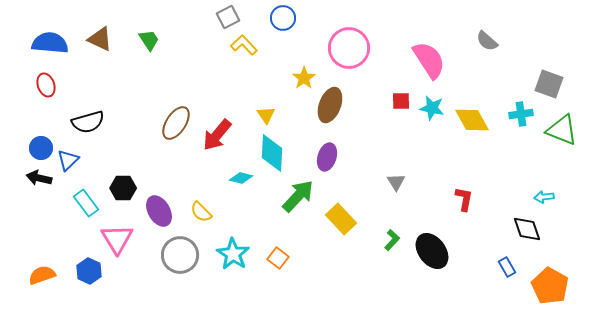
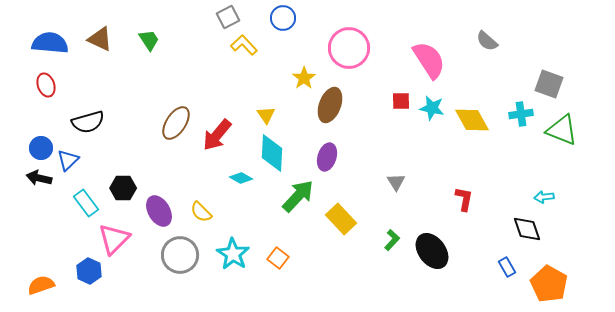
cyan diamond at (241, 178): rotated 15 degrees clockwise
pink triangle at (117, 239): moved 3 px left; rotated 16 degrees clockwise
orange semicircle at (42, 275): moved 1 px left, 10 px down
orange pentagon at (550, 286): moved 1 px left, 2 px up
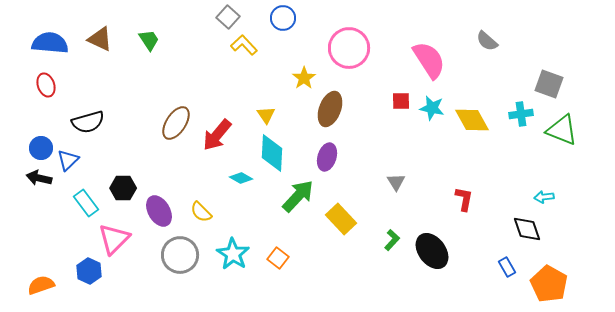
gray square at (228, 17): rotated 20 degrees counterclockwise
brown ellipse at (330, 105): moved 4 px down
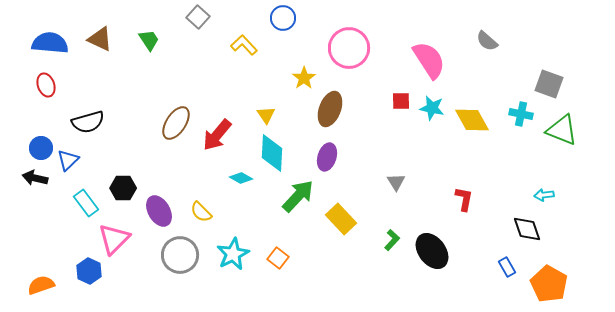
gray square at (228, 17): moved 30 px left
cyan cross at (521, 114): rotated 20 degrees clockwise
black arrow at (39, 178): moved 4 px left
cyan arrow at (544, 197): moved 2 px up
cyan star at (233, 254): rotated 12 degrees clockwise
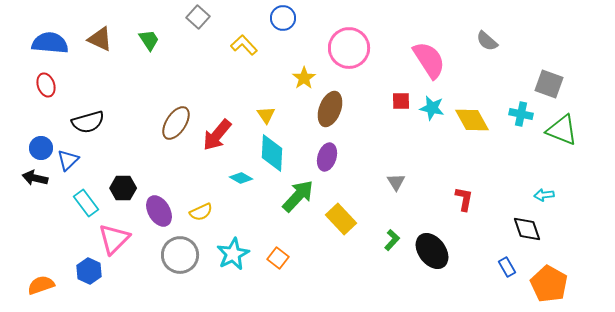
yellow semicircle at (201, 212): rotated 70 degrees counterclockwise
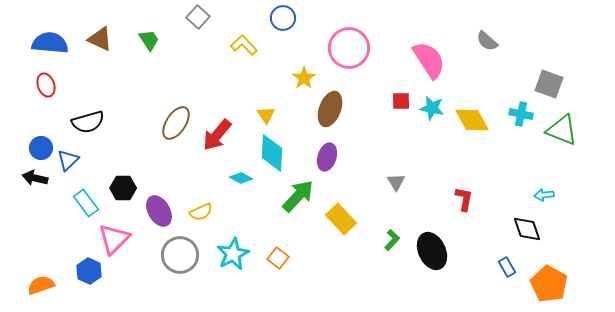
black ellipse at (432, 251): rotated 12 degrees clockwise
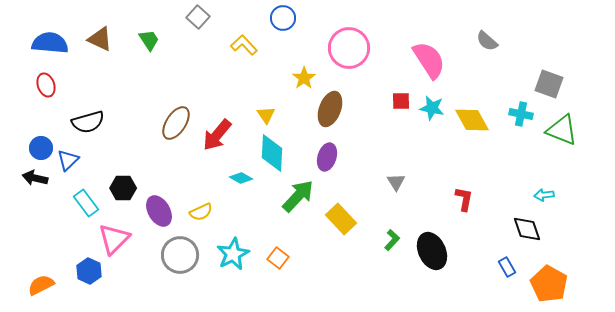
orange semicircle at (41, 285): rotated 8 degrees counterclockwise
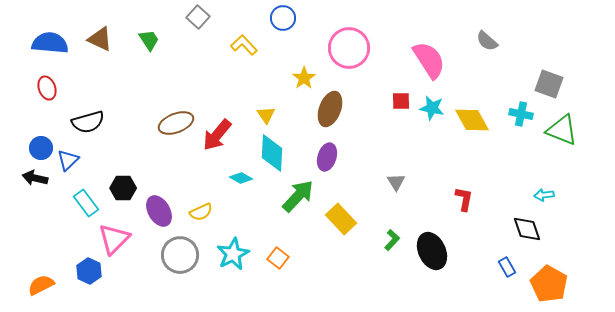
red ellipse at (46, 85): moved 1 px right, 3 px down
brown ellipse at (176, 123): rotated 36 degrees clockwise
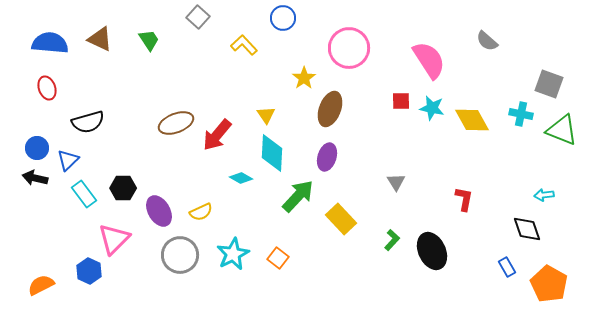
blue circle at (41, 148): moved 4 px left
cyan rectangle at (86, 203): moved 2 px left, 9 px up
